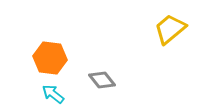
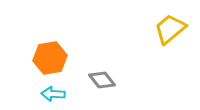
orange hexagon: rotated 16 degrees counterclockwise
cyan arrow: rotated 35 degrees counterclockwise
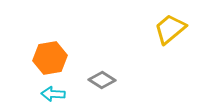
gray diamond: rotated 20 degrees counterclockwise
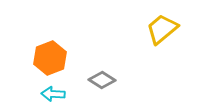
yellow trapezoid: moved 8 px left
orange hexagon: rotated 12 degrees counterclockwise
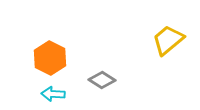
yellow trapezoid: moved 6 px right, 11 px down
orange hexagon: rotated 12 degrees counterclockwise
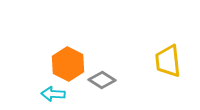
yellow trapezoid: moved 21 px down; rotated 56 degrees counterclockwise
orange hexagon: moved 18 px right, 6 px down
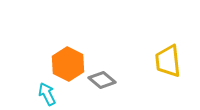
gray diamond: rotated 8 degrees clockwise
cyan arrow: moved 6 px left; rotated 60 degrees clockwise
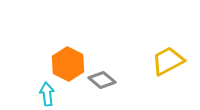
yellow trapezoid: rotated 68 degrees clockwise
cyan arrow: rotated 20 degrees clockwise
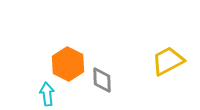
gray diamond: rotated 48 degrees clockwise
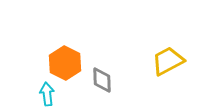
orange hexagon: moved 3 px left, 1 px up
